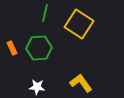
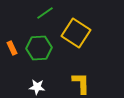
green line: rotated 42 degrees clockwise
yellow square: moved 3 px left, 9 px down
yellow L-shape: rotated 35 degrees clockwise
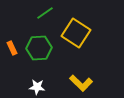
yellow L-shape: rotated 135 degrees clockwise
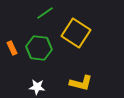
green hexagon: rotated 10 degrees clockwise
yellow L-shape: rotated 30 degrees counterclockwise
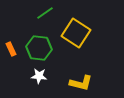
orange rectangle: moved 1 px left, 1 px down
white star: moved 2 px right, 11 px up
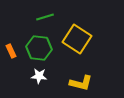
green line: moved 4 px down; rotated 18 degrees clockwise
yellow square: moved 1 px right, 6 px down
orange rectangle: moved 2 px down
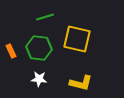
yellow square: rotated 20 degrees counterclockwise
white star: moved 3 px down
